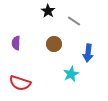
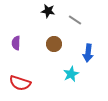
black star: rotated 24 degrees counterclockwise
gray line: moved 1 px right, 1 px up
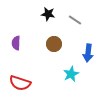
black star: moved 3 px down
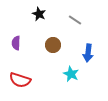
black star: moved 9 px left; rotated 16 degrees clockwise
brown circle: moved 1 px left, 1 px down
cyan star: rotated 21 degrees counterclockwise
red semicircle: moved 3 px up
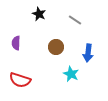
brown circle: moved 3 px right, 2 px down
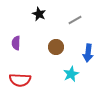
gray line: rotated 64 degrees counterclockwise
cyan star: rotated 21 degrees clockwise
red semicircle: rotated 15 degrees counterclockwise
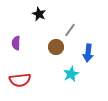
gray line: moved 5 px left, 10 px down; rotated 24 degrees counterclockwise
red semicircle: rotated 10 degrees counterclockwise
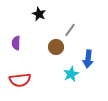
blue arrow: moved 6 px down
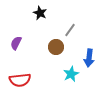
black star: moved 1 px right, 1 px up
purple semicircle: rotated 24 degrees clockwise
blue arrow: moved 1 px right, 1 px up
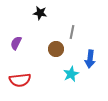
black star: rotated 16 degrees counterclockwise
gray line: moved 2 px right, 2 px down; rotated 24 degrees counterclockwise
brown circle: moved 2 px down
blue arrow: moved 1 px right, 1 px down
